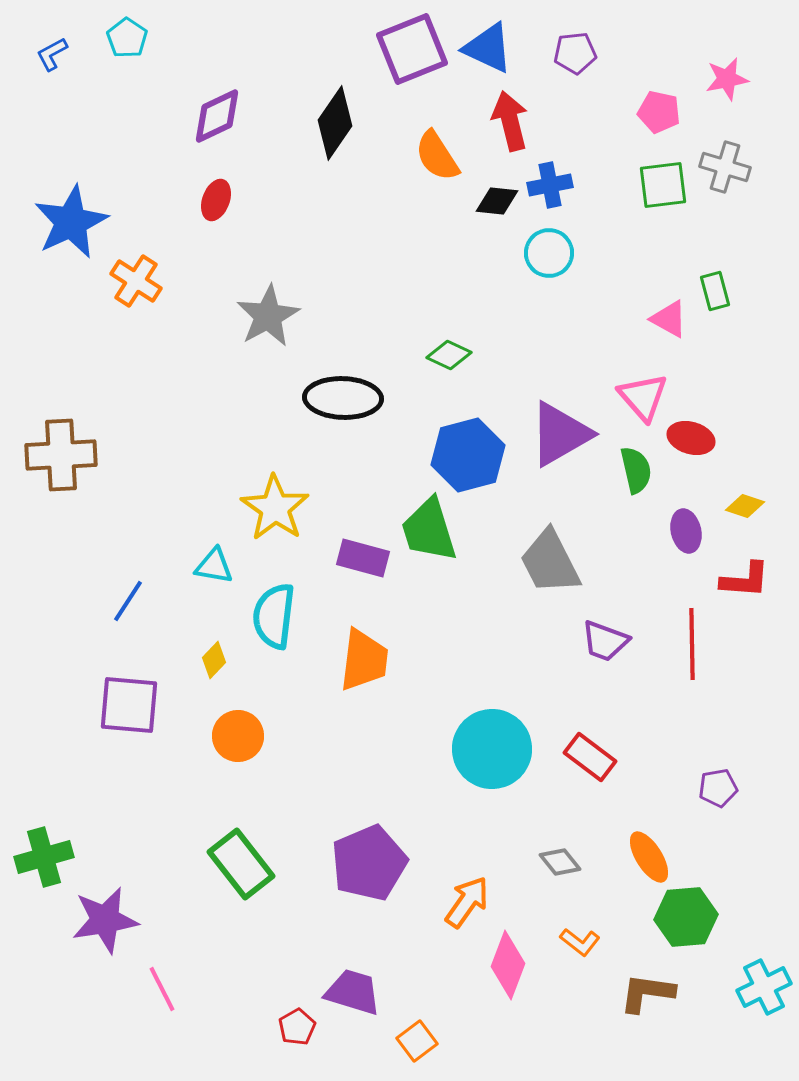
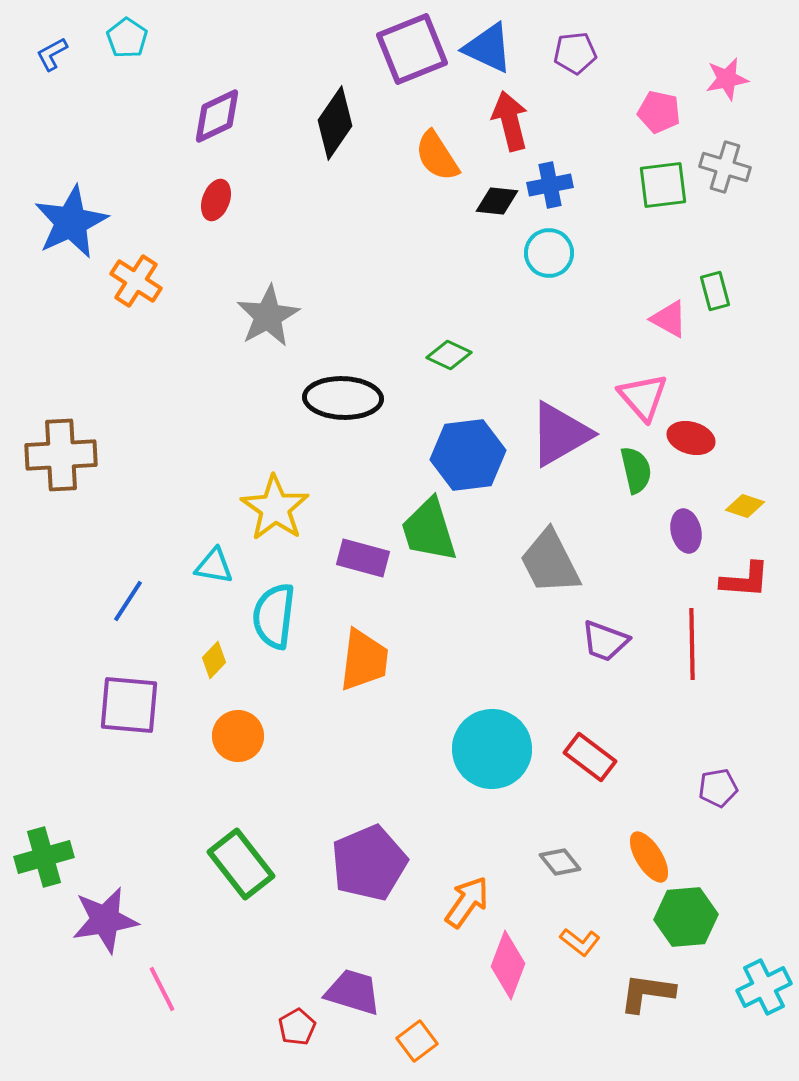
blue hexagon at (468, 455): rotated 8 degrees clockwise
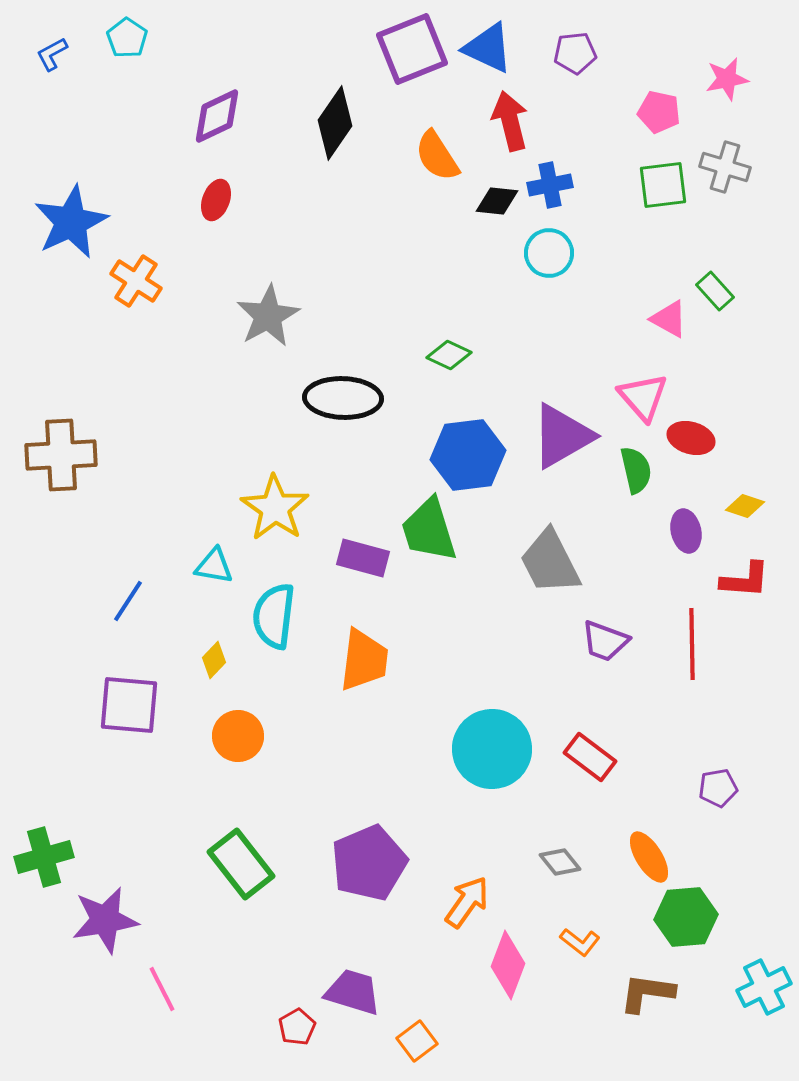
green rectangle at (715, 291): rotated 27 degrees counterclockwise
purple triangle at (560, 434): moved 2 px right, 2 px down
